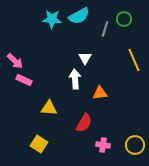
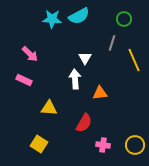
gray line: moved 7 px right, 14 px down
pink arrow: moved 15 px right, 7 px up
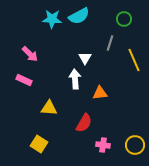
gray line: moved 2 px left
